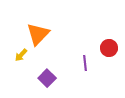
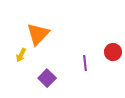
red circle: moved 4 px right, 4 px down
yellow arrow: rotated 16 degrees counterclockwise
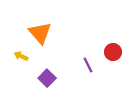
orange triangle: moved 2 px right, 1 px up; rotated 25 degrees counterclockwise
yellow arrow: moved 1 px down; rotated 88 degrees clockwise
purple line: moved 3 px right, 2 px down; rotated 21 degrees counterclockwise
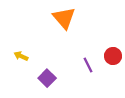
orange triangle: moved 24 px right, 15 px up
red circle: moved 4 px down
